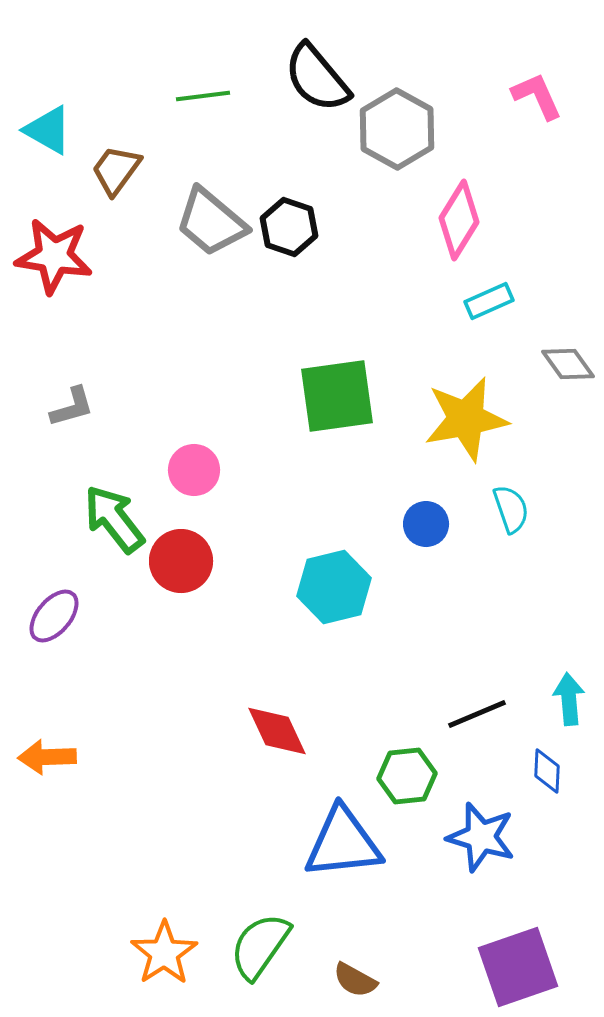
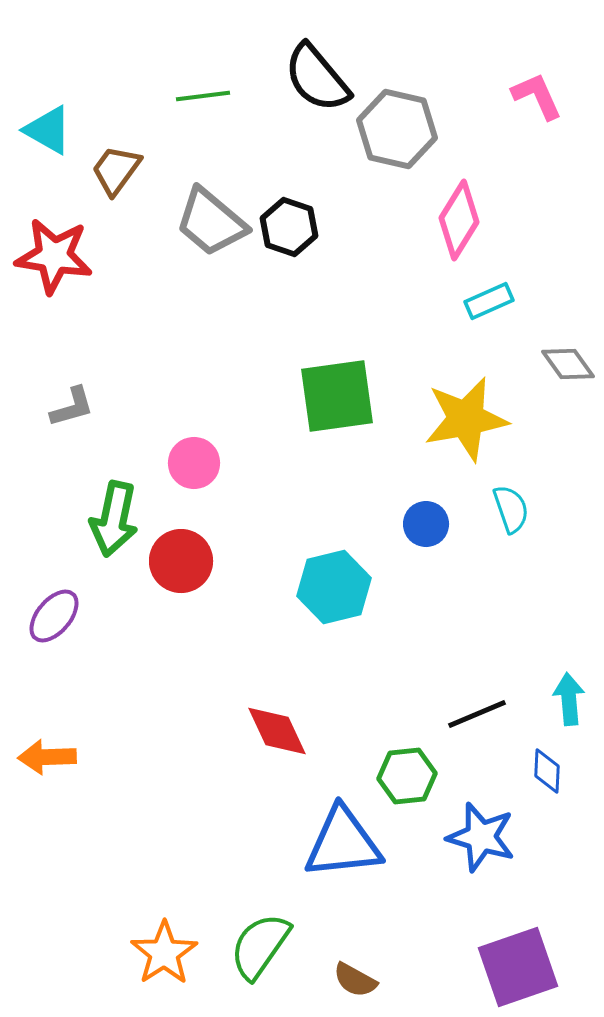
gray hexagon: rotated 16 degrees counterclockwise
pink circle: moved 7 px up
green arrow: rotated 130 degrees counterclockwise
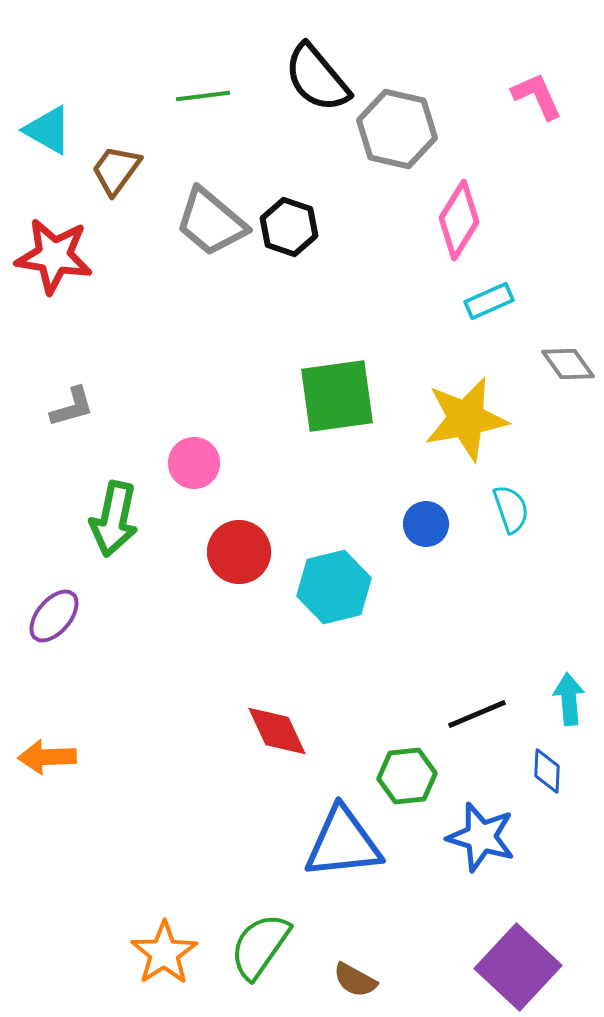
red circle: moved 58 px right, 9 px up
purple square: rotated 28 degrees counterclockwise
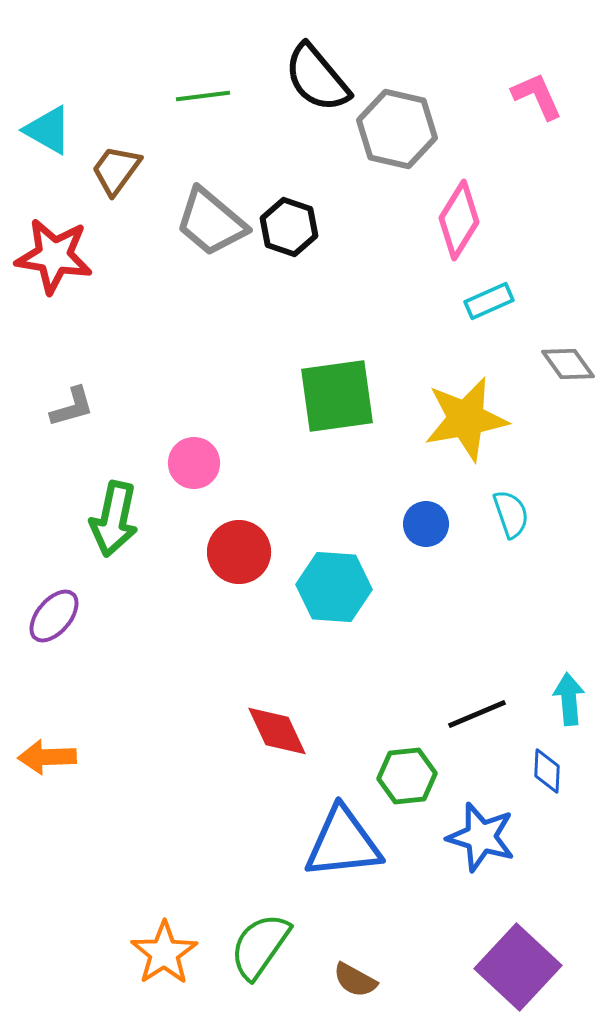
cyan semicircle: moved 5 px down
cyan hexagon: rotated 18 degrees clockwise
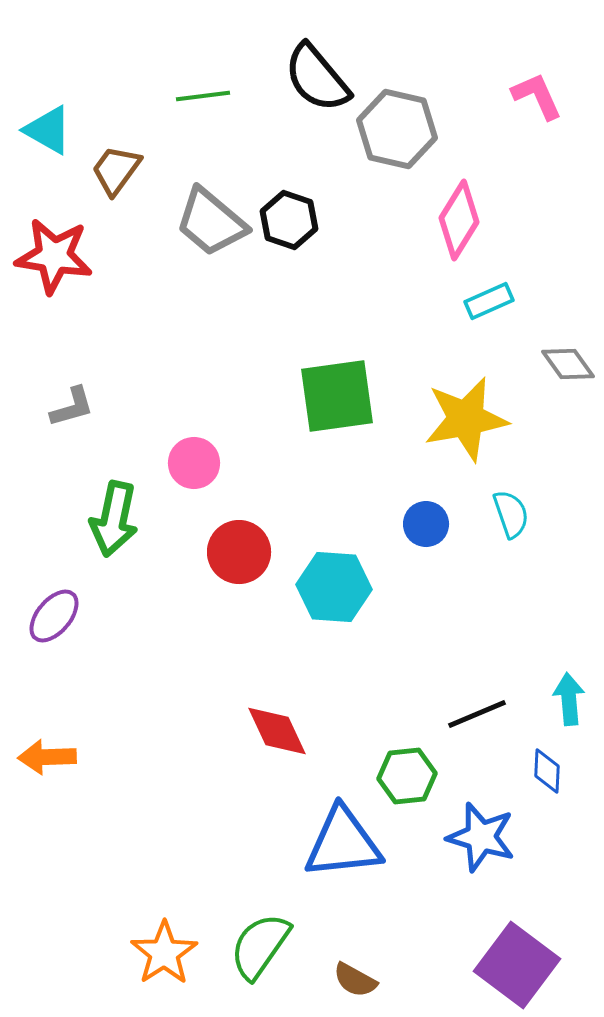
black hexagon: moved 7 px up
purple square: moved 1 px left, 2 px up; rotated 6 degrees counterclockwise
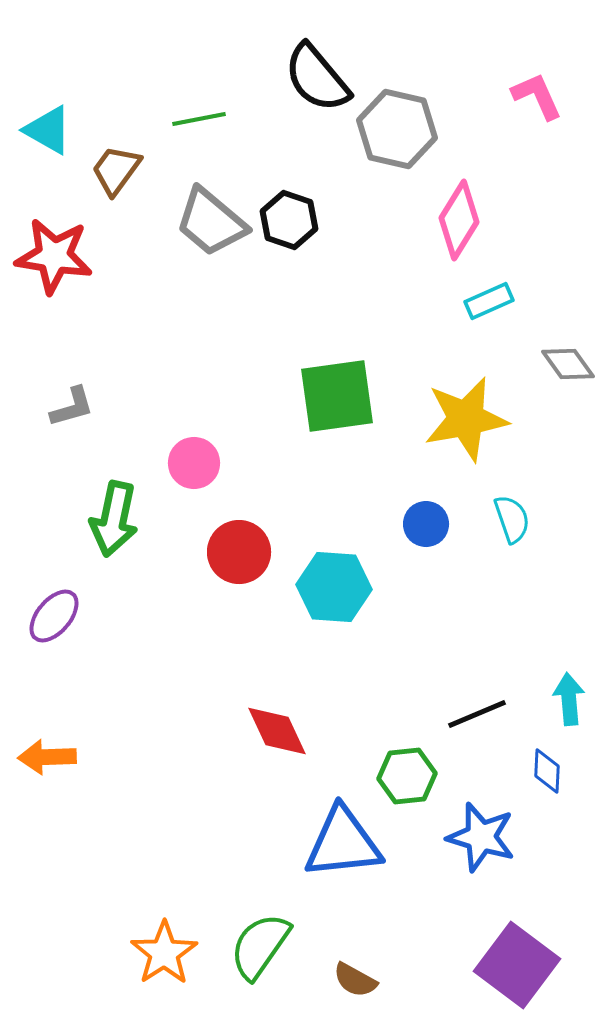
green line: moved 4 px left, 23 px down; rotated 4 degrees counterclockwise
cyan semicircle: moved 1 px right, 5 px down
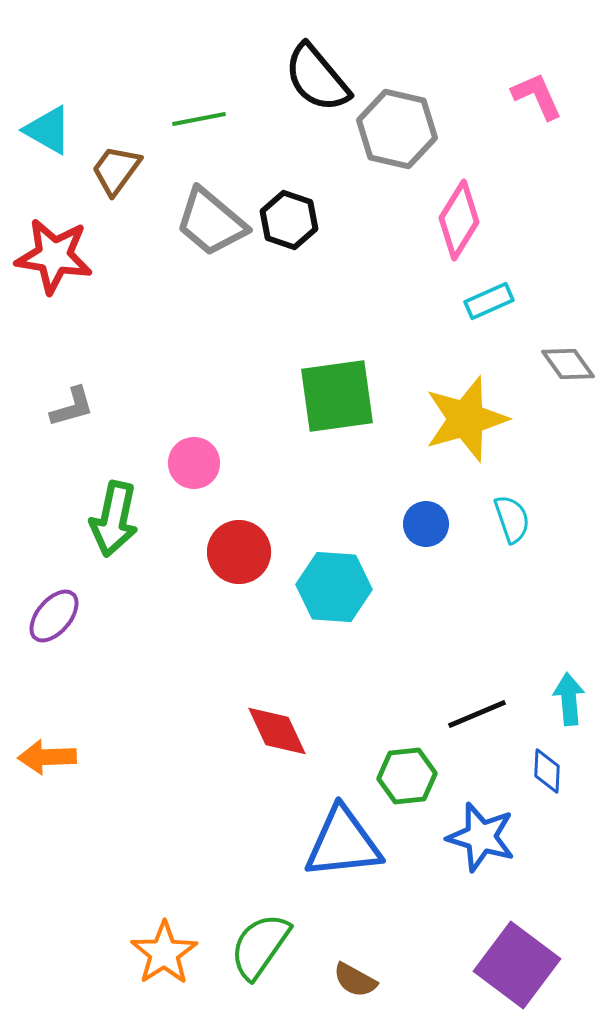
yellow star: rotated 6 degrees counterclockwise
